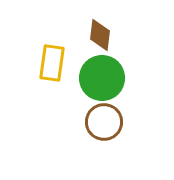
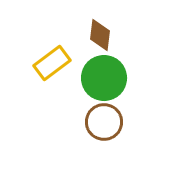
yellow rectangle: rotated 45 degrees clockwise
green circle: moved 2 px right
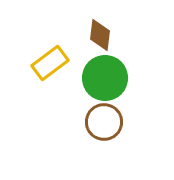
yellow rectangle: moved 2 px left
green circle: moved 1 px right
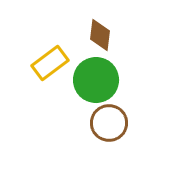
green circle: moved 9 px left, 2 px down
brown circle: moved 5 px right, 1 px down
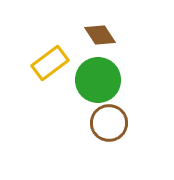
brown diamond: rotated 40 degrees counterclockwise
green circle: moved 2 px right
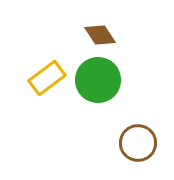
yellow rectangle: moved 3 px left, 15 px down
brown circle: moved 29 px right, 20 px down
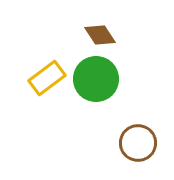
green circle: moved 2 px left, 1 px up
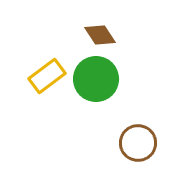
yellow rectangle: moved 2 px up
